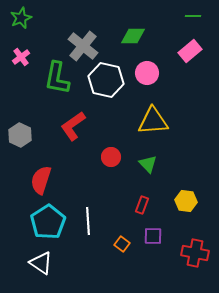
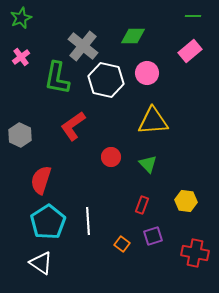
purple square: rotated 18 degrees counterclockwise
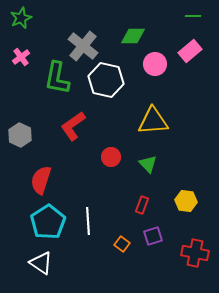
pink circle: moved 8 px right, 9 px up
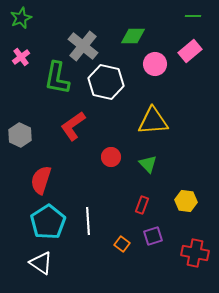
white hexagon: moved 2 px down
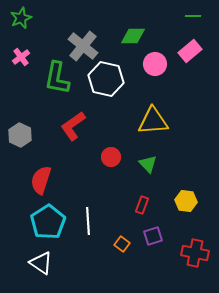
white hexagon: moved 3 px up
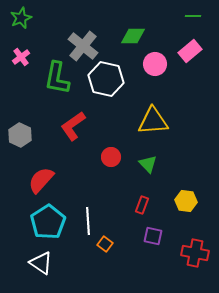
red semicircle: rotated 24 degrees clockwise
purple square: rotated 30 degrees clockwise
orange square: moved 17 px left
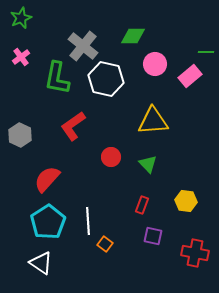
green line: moved 13 px right, 36 px down
pink rectangle: moved 25 px down
red semicircle: moved 6 px right, 1 px up
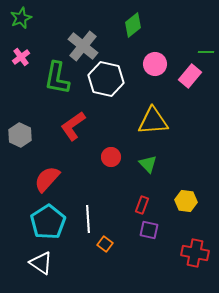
green diamond: moved 11 px up; rotated 40 degrees counterclockwise
pink rectangle: rotated 10 degrees counterclockwise
white line: moved 2 px up
purple square: moved 4 px left, 6 px up
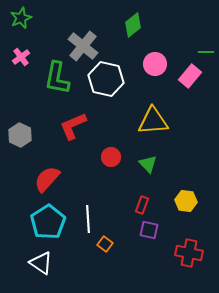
red L-shape: rotated 12 degrees clockwise
red cross: moved 6 px left
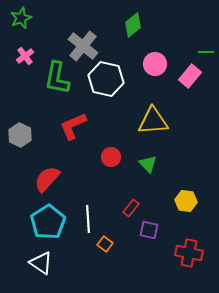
pink cross: moved 4 px right, 1 px up
red rectangle: moved 11 px left, 3 px down; rotated 18 degrees clockwise
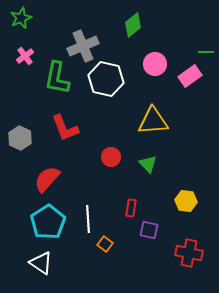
gray cross: rotated 28 degrees clockwise
pink rectangle: rotated 15 degrees clockwise
red L-shape: moved 8 px left, 2 px down; rotated 88 degrees counterclockwise
gray hexagon: moved 3 px down
red rectangle: rotated 30 degrees counterclockwise
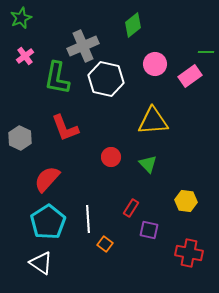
red rectangle: rotated 24 degrees clockwise
